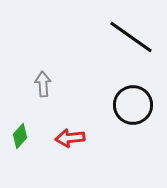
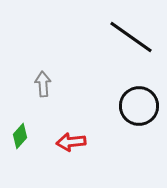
black circle: moved 6 px right, 1 px down
red arrow: moved 1 px right, 4 px down
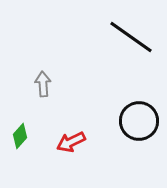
black circle: moved 15 px down
red arrow: rotated 20 degrees counterclockwise
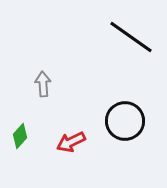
black circle: moved 14 px left
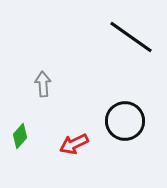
red arrow: moved 3 px right, 2 px down
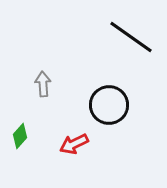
black circle: moved 16 px left, 16 px up
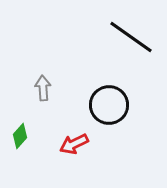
gray arrow: moved 4 px down
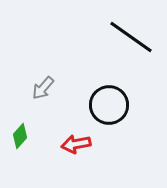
gray arrow: rotated 135 degrees counterclockwise
red arrow: moved 2 px right; rotated 16 degrees clockwise
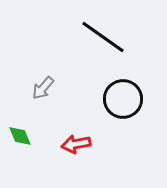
black line: moved 28 px left
black circle: moved 14 px right, 6 px up
green diamond: rotated 65 degrees counterclockwise
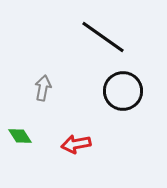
gray arrow: rotated 150 degrees clockwise
black circle: moved 8 px up
green diamond: rotated 10 degrees counterclockwise
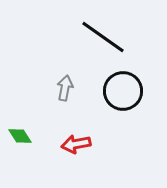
gray arrow: moved 22 px right
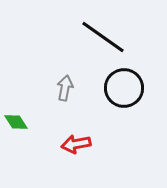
black circle: moved 1 px right, 3 px up
green diamond: moved 4 px left, 14 px up
